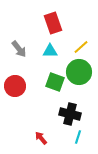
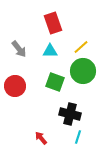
green circle: moved 4 px right, 1 px up
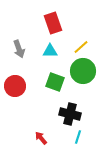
gray arrow: rotated 18 degrees clockwise
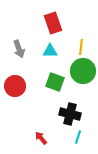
yellow line: rotated 42 degrees counterclockwise
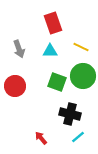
yellow line: rotated 70 degrees counterclockwise
green circle: moved 5 px down
green square: moved 2 px right
cyan line: rotated 32 degrees clockwise
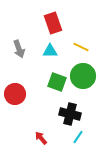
red circle: moved 8 px down
cyan line: rotated 16 degrees counterclockwise
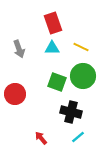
cyan triangle: moved 2 px right, 3 px up
black cross: moved 1 px right, 2 px up
cyan line: rotated 16 degrees clockwise
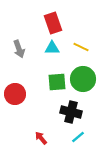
green circle: moved 3 px down
green square: rotated 24 degrees counterclockwise
